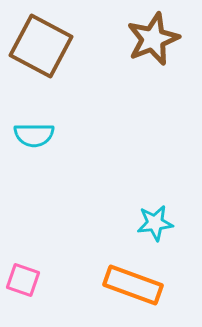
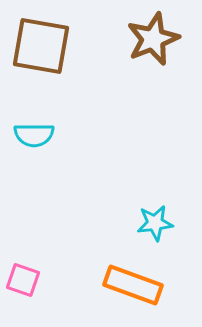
brown square: rotated 18 degrees counterclockwise
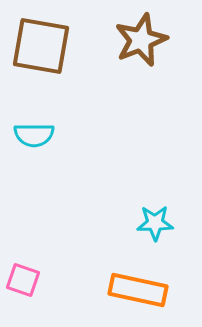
brown star: moved 12 px left, 1 px down
cyan star: rotated 6 degrees clockwise
orange rectangle: moved 5 px right, 5 px down; rotated 8 degrees counterclockwise
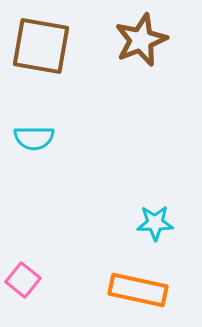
cyan semicircle: moved 3 px down
pink square: rotated 20 degrees clockwise
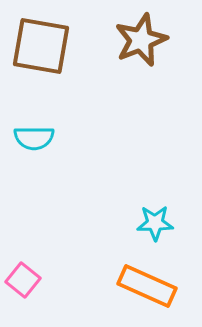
orange rectangle: moved 9 px right, 4 px up; rotated 12 degrees clockwise
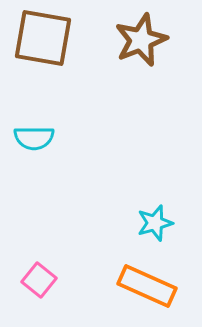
brown square: moved 2 px right, 8 px up
cyan star: rotated 15 degrees counterclockwise
pink square: moved 16 px right
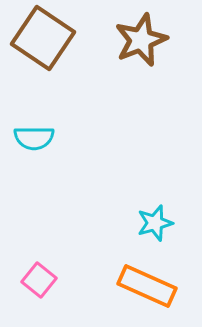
brown square: rotated 24 degrees clockwise
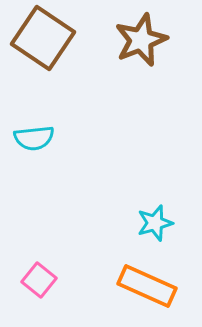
cyan semicircle: rotated 6 degrees counterclockwise
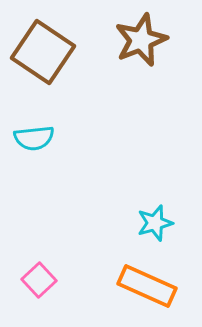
brown square: moved 14 px down
pink square: rotated 8 degrees clockwise
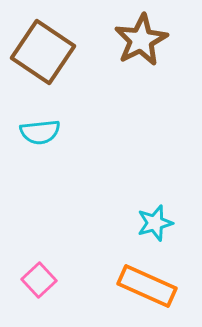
brown star: rotated 6 degrees counterclockwise
cyan semicircle: moved 6 px right, 6 px up
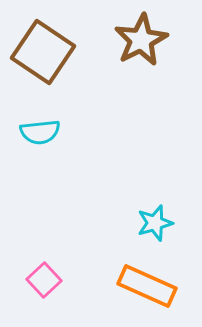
pink square: moved 5 px right
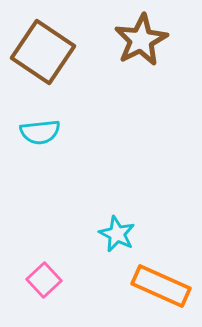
cyan star: moved 38 px left, 11 px down; rotated 30 degrees counterclockwise
orange rectangle: moved 14 px right
